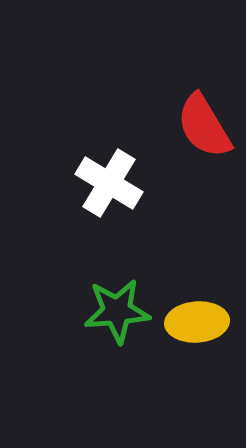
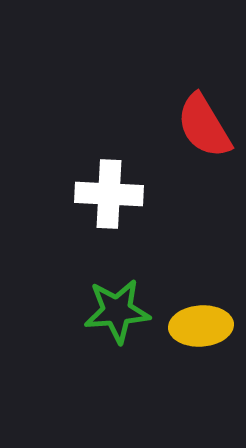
white cross: moved 11 px down; rotated 28 degrees counterclockwise
yellow ellipse: moved 4 px right, 4 px down
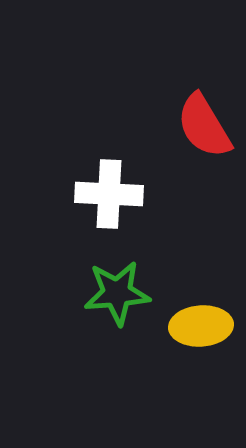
green star: moved 18 px up
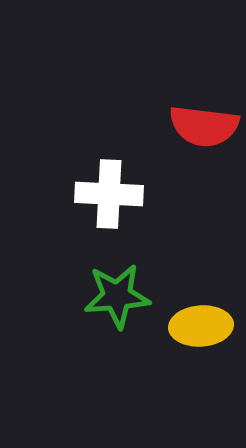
red semicircle: rotated 52 degrees counterclockwise
green star: moved 3 px down
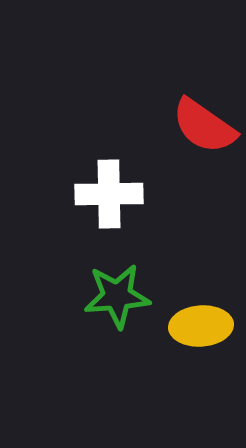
red semicircle: rotated 28 degrees clockwise
white cross: rotated 4 degrees counterclockwise
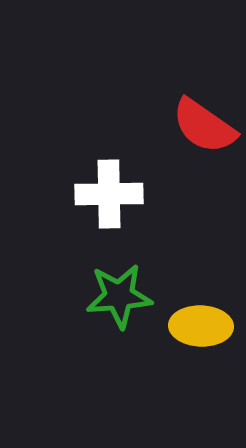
green star: moved 2 px right
yellow ellipse: rotated 6 degrees clockwise
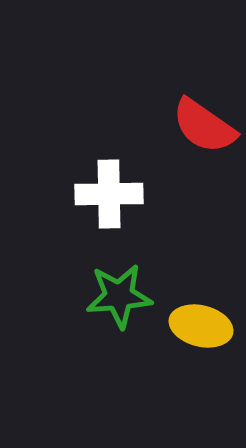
yellow ellipse: rotated 12 degrees clockwise
